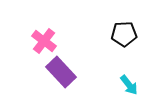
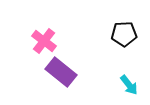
purple rectangle: rotated 8 degrees counterclockwise
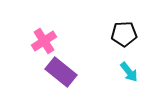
pink cross: rotated 20 degrees clockwise
cyan arrow: moved 13 px up
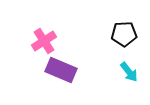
purple rectangle: moved 2 px up; rotated 16 degrees counterclockwise
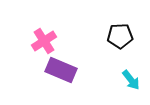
black pentagon: moved 4 px left, 2 px down
cyan arrow: moved 2 px right, 8 px down
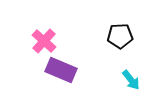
pink cross: rotated 15 degrees counterclockwise
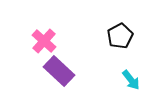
black pentagon: rotated 25 degrees counterclockwise
purple rectangle: moved 2 px left, 1 px down; rotated 20 degrees clockwise
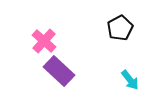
black pentagon: moved 8 px up
cyan arrow: moved 1 px left
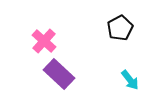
purple rectangle: moved 3 px down
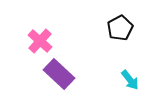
pink cross: moved 4 px left
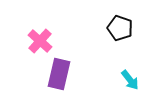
black pentagon: rotated 25 degrees counterclockwise
purple rectangle: rotated 60 degrees clockwise
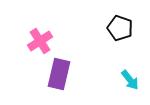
pink cross: rotated 15 degrees clockwise
